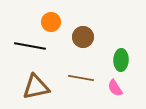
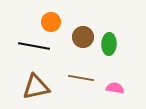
black line: moved 4 px right
green ellipse: moved 12 px left, 16 px up
pink semicircle: rotated 132 degrees clockwise
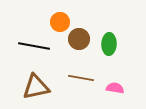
orange circle: moved 9 px right
brown circle: moved 4 px left, 2 px down
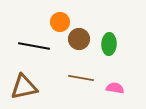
brown triangle: moved 12 px left
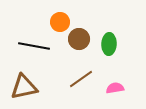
brown line: moved 1 px down; rotated 45 degrees counterclockwise
pink semicircle: rotated 18 degrees counterclockwise
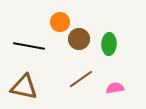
black line: moved 5 px left
brown triangle: rotated 24 degrees clockwise
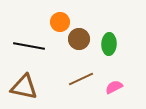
brown line: rotated 10 degrees clockwise
pink semicircle: moved 1 px left, 1 px up; rotated 18 degrees counterclockwise
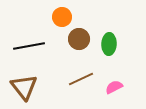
orange circle: moved 2 px right, 5 px up
black line: rotated 20 degrees counterclockwise
brown triangle: rotated 40 degrees clockwise
